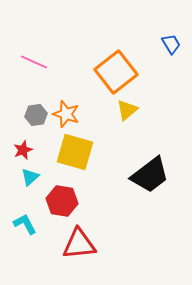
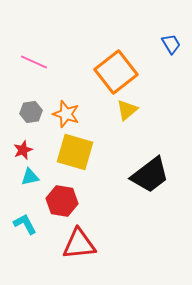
gray hexagon: moved 5 px left, 3 px up
cyan triangle: rotated 30 degrees clockwise
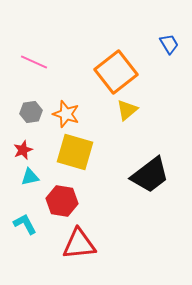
blue trapezoid: moved 2 px left
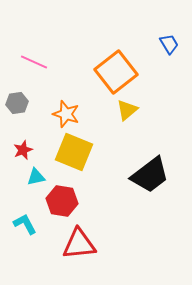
gray hexagon: moved 14 px left, 9 px up
yellow square: moved 1 px left; rotated 6 degrees clockwise
cyan triangle: moved 6 px right
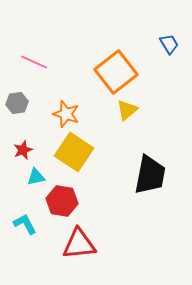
yellow square: rotated 12 degrees clockwise
black trapezoid: rotated 42 degrees counterclockwise
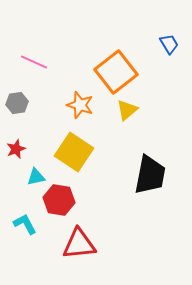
orange star: moved 14 px right, 9 px up
red star: moved 7 px left, 1 px up
red hexagon: moved 3 px left, 1 px up
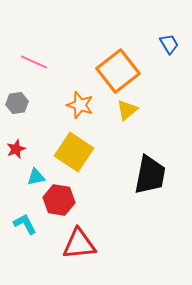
orange square: moved 2 px right, 1 px up
